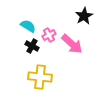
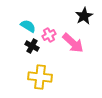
pink arrow: moved 1 px right, 1 px up
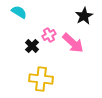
cyan semicircle: moved 9 px left, 14 px up
black cross: rotated 16 degrees clockwise
yellow cross: moved 1 px right, 2 px down
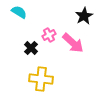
black cross: moved 1 px left, 2 px down
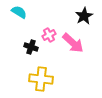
black cross: moved 1 px up; rotated 24 degrees counterclockwise
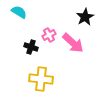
black star: moved 1 px right, 1 px down
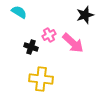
black star: moved 2 px up; rotated 12 degrees clockwise
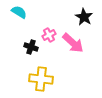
black star: moved 1 px left, 2 px down; rotated 24 degrees counterclockwise
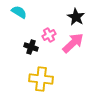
black star: moved 8 px left
pink arrow: rotated 85 degrees counterclockwise
